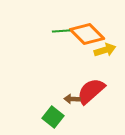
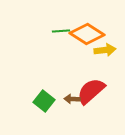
orange diamond: rotated 12 degrees counterclockwise
yellow arrow: rotated 10 degrees clockwise
green square: moved 9 px left, 16 px up
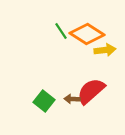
green line: rotated 60 degrees clockwise
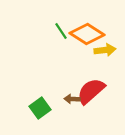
green square: moved 4 px left, 7 px down; rotated 15 degrees clockwise
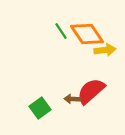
orange diamond: rotated 24 degrees clockwise
